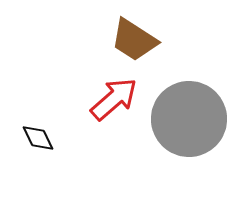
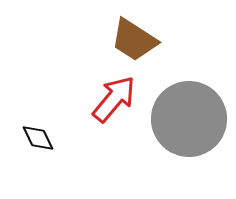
red arrow: rotated 9 degrees counterclockwise
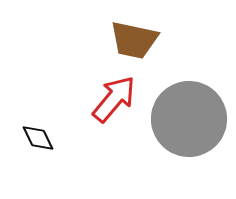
brown trapezoid: rotated 21 degrees counterclockwise
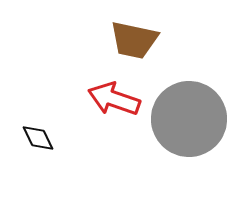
red arrow: rotated 111 degrees counterclockwise
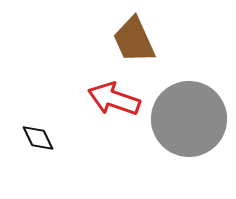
brown trapezoid: rotated 54 degrees clockwise
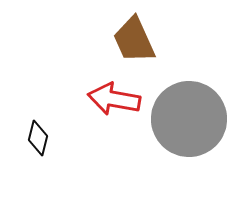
red arrow: rotated 9 degrees counterclockwise
black diamond: rotated 40 degrees clockwise
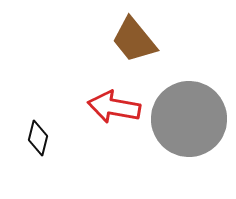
brown trapezoid: rotated 15 degrees counterclockwise
red arrow: moved 8 px down
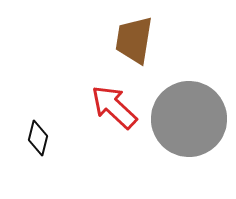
brown trapezoid: rotated 48 degrees clockwise
red arrow: rotated 33 degrees clockwise
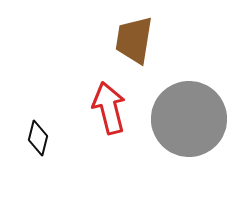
red arrow: moved 5 px left, 1 px down; rotated 33 degrees clockwise
